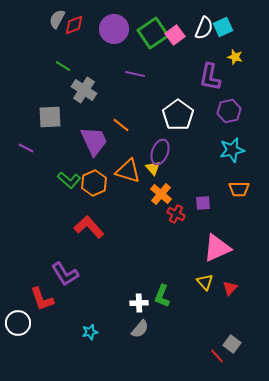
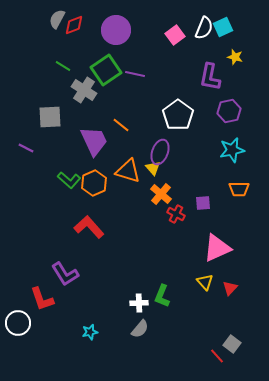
purple circle at (114, 29): moved 2 px right, 1 px down
green square at (153, 33): moved 47 px left, 37 px down
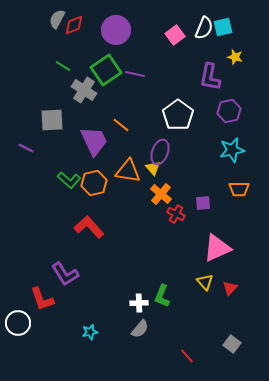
cyan square at (223, 27): rotated 12 degrees clockwise
gray square at (50, 117): moved 2 px right, 3 px down
orange triangle at (128, 171): rotated 8 degrees counterclockwise
orange hexagon at (94, 183): rotated 10 degrees clockwise
red line at (217, 356): moved 30 px left
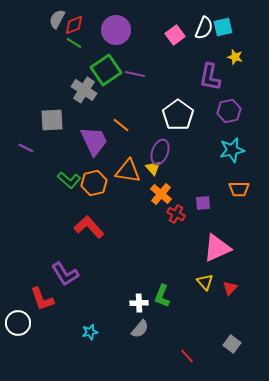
green line at (63, 66): moved 11 px right, 23 px up
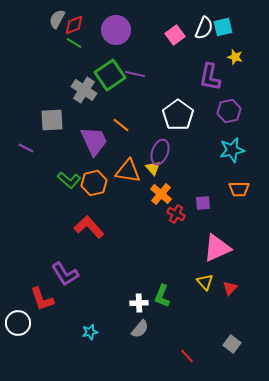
green square at (106, 70): moved 4 px right, 5 px down
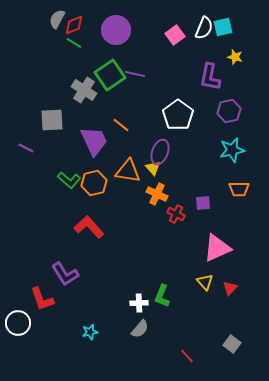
orange cross at (161, 194): moved 4 px left; rotated 15 degrees counterclockwise
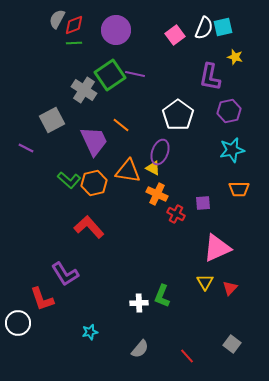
green line at (74, 43): rotated 35 degrees counterclockwise
gray square at (52, 120): rotated 25 degrees counterclockwise
yellow triangle at (153, 168): rotated 21 degrees counterclockwise
yellow triangle at (205, 282): rotated 12 degrees clockwise
gray semicircle at (140, 329): moved 20 px down
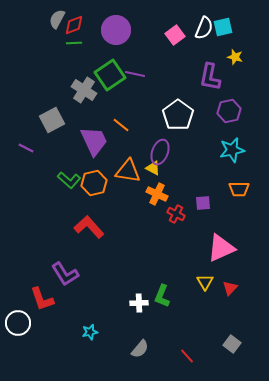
pink triangle at (217, 248): moved 4 px right
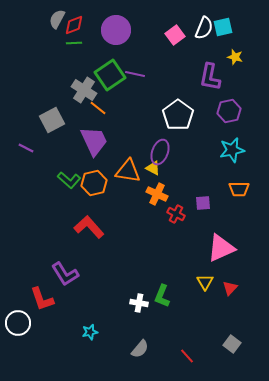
orange line at (121, 125): moved 23 px left, 17 px up
white cross at (139, 303): rotated 12 degrees clockwise
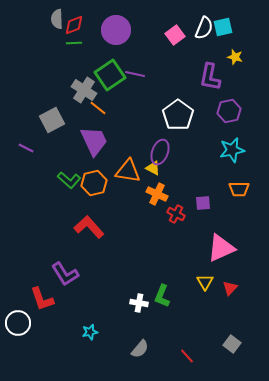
gray semicircle at (57, 19): rotated 30 degrees counterclockwise
